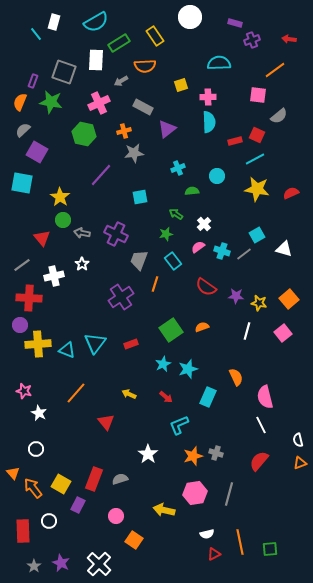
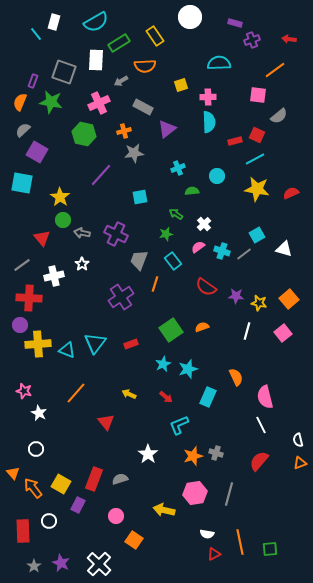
white semicircle at (207, 534): rotated 24 degrees clockwise
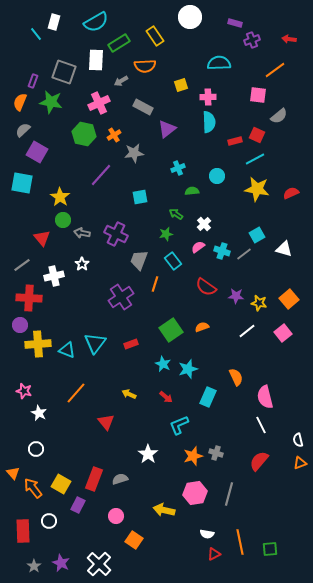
orange cross at (124, 131): moved 10 px left, 4 px down; rotated 16 degrees counterclockwise
white line at (247, 331): rotated 36 degrees clockwise
cyan star at (163, 364): rotated 21 degrees counterclockwise
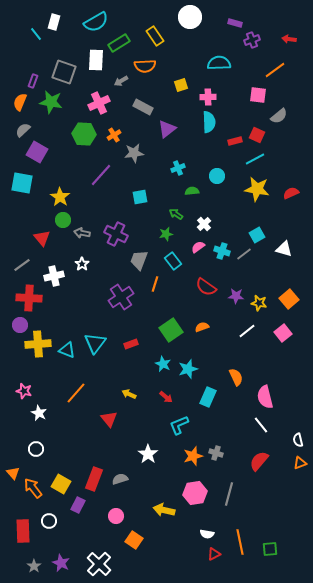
green hexagon at (84, 134): rotated 10 degrees counterclockwise
red triangle at (106, 422): moved 3 px right, 3 px up
white line at (261, 425): rotated 12 degrees counterclockwise
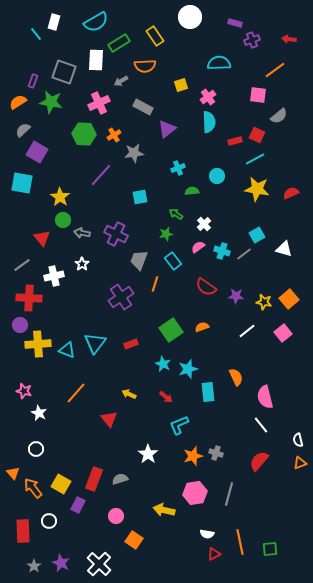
pink cross at (208, 97): rotated 35 degrees counterclockwise
orange semicircle at (20, 102): moved 2 px left; rotated 36 degrees clockwise
yellow star at (259, 303): moved 5 px right, 1 px up
cyan rectangle at (208, 397): moved 5 px up; rotated 30 degrees counterclockwise
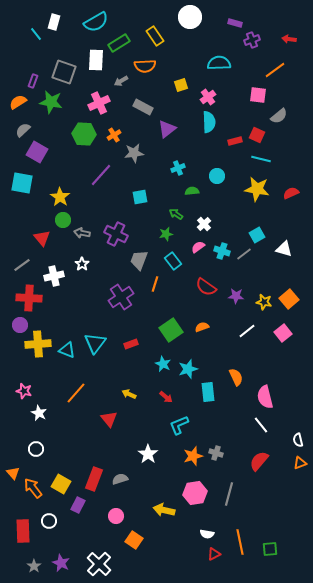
cyan line at (255, 159): moved 6 px right; rotated 42 degrees clockwise
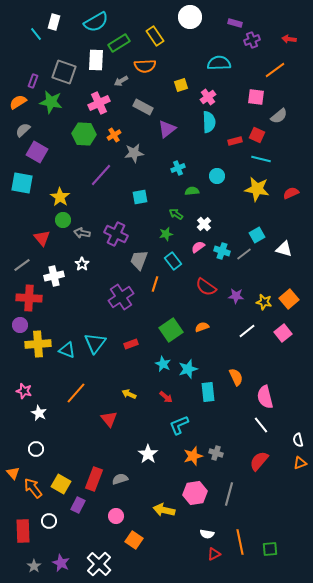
pink square at (258, 95): moved 2 px left, 2 px down
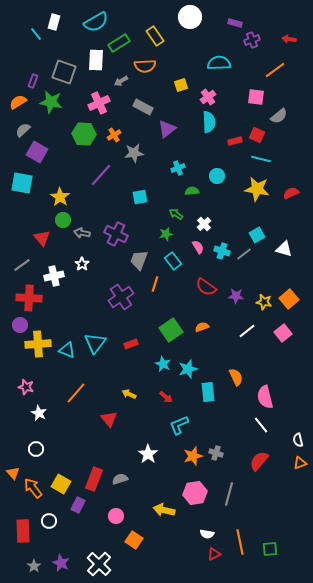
pink semicircle at (198, 247): rotated 96 degrees clockwise
pink star at (24, 391): moved 2 px right, 4 px up
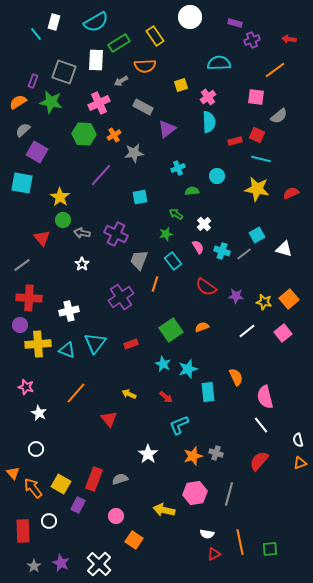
white cross at (54, 276): moved 15 px right, 35 px down
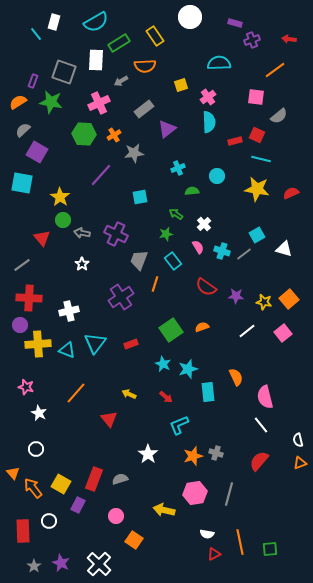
gray rectangle at (143, 107): moved 1 px right, 2 px down; rotated 66 degrees counterclockwise
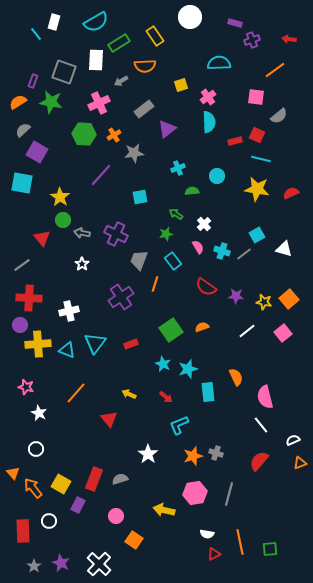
white semicircle at (298, 440): moved 5 px left; rotated 80 degrees clockwise
